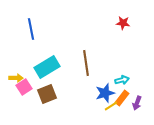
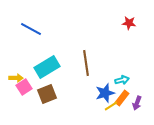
red star: moved 6 px right
blue line: rotated 50 degrees counterclockwise
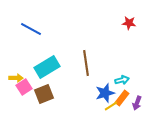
brown square: moved 3 px left
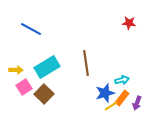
yellow arrow: moved 8 px up
brown square: rotated 24 degrees counterclockwise
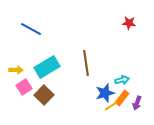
brown square: moved 1 px down
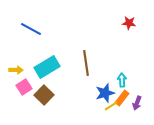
cyan arrow: rotated 80 degrees counterclockwise
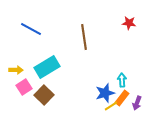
brown line: moved 2 px left, 26 px up
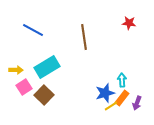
blue line: moved 2 px right, 1 px down
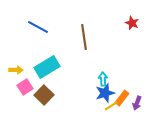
red star: moved 3 px right; rotated 16 degrees clockwise
blue line: moved 5 px right, 3 px up
cyan arrow: moved 19 px left, 1 px up
pink square: moved 1 px right
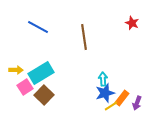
cyan rectangle: moved 6 px left, 6 px down
